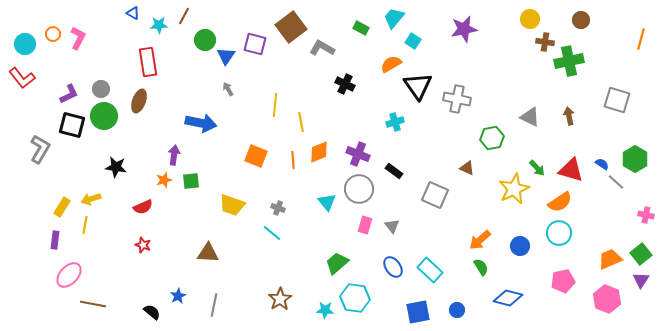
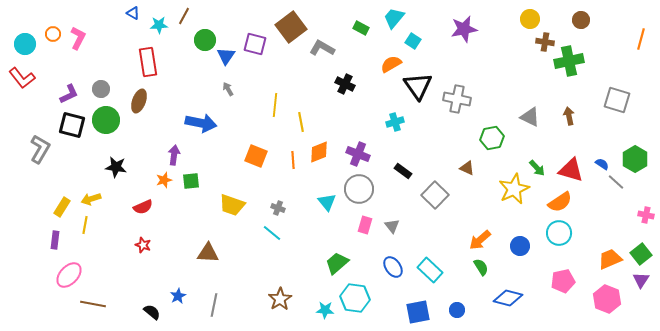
green circle at (104, 116): moved 2 px right, 4 px down
black rectangle at (394, 171): moved 9 px right
gray square at (435, 195): rotated 20 degrees clockwise
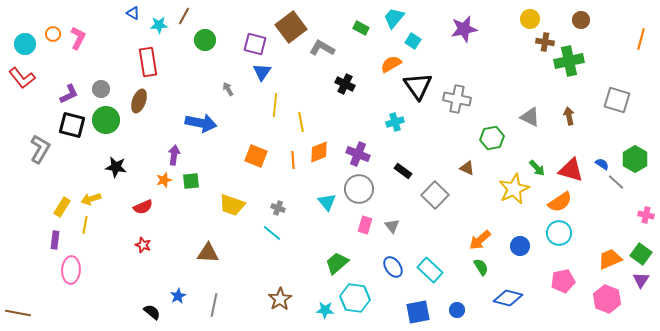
blue triangle at (226, 56): moved 36 px right, 16 px down
green square at (641, 254): rotated 15 degrees counterclockwise
pink ellipse at (69, 275): moved 2 px right, 5 px up; rotated 40 degrees counterclockwise
brown line at (93, 304): moved 75 px left, 9 px down
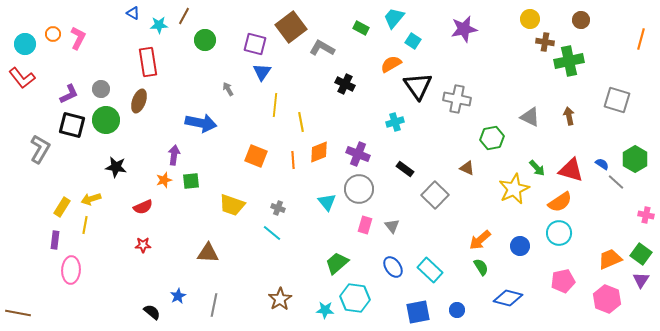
black rectangle at (403, 171): moved 2 px right, 2 px up
red star at (143, 245): rotated 21 degrees counterclockwise
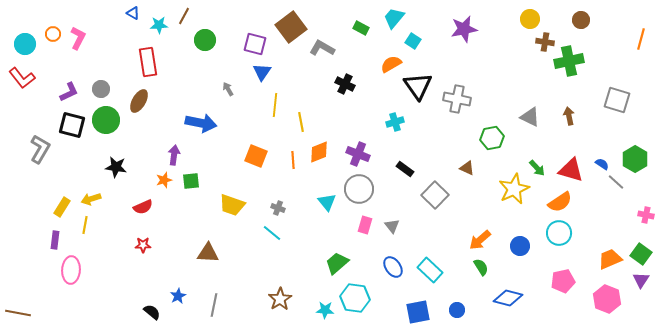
purple L-shape at (69, 94): moved 2 px up
brown ellipse at (139, 101): rotated 10 degrees clockwise
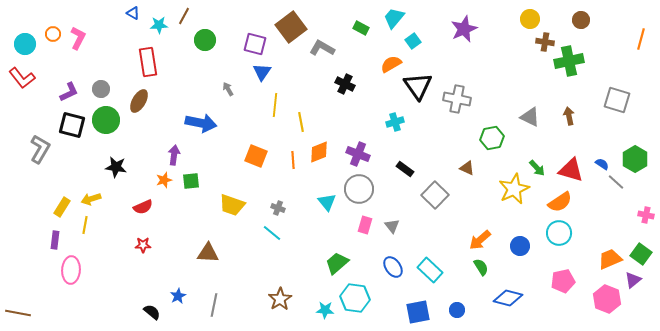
purple star at (464, 29): rotated 12 degrees counterclockwise
cyan square at (413, 41): rotated 21 degrees clockwise
purple triangle at (641, 280): moved 8 px left; rotated 18 degrees clockwise
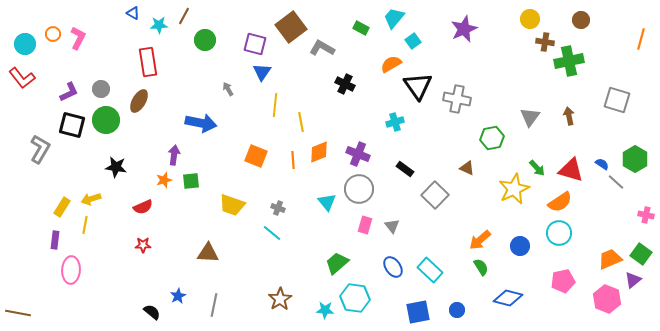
gray triangle at (530, 117): rotated 40 degrees clockwise
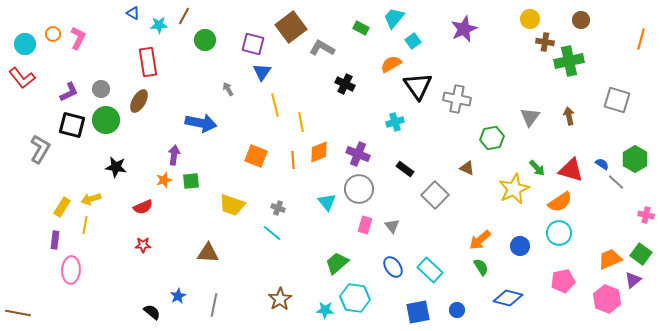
purple square at (255, 44): moved 2 px left
yellow line at (275, 105): rotated 20 degrees counterclockwise
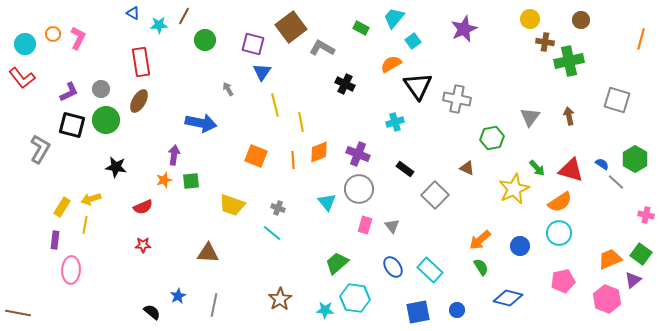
red rectangle at (148, 62): moved 7 px left
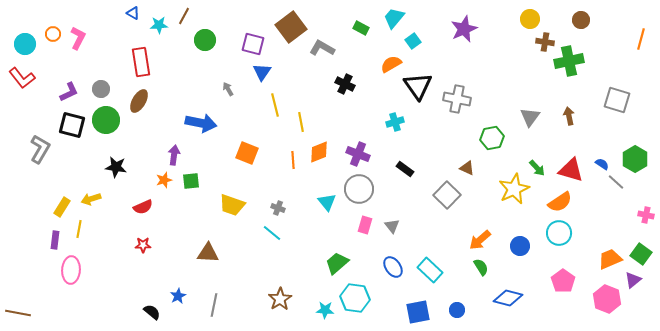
orange square at (256, 156): moved 9 px left, 3 px up
gray square at (435, 195): moved 12 px right
yellow line at (85, 225): moved 6 px left, 4 px down
pink pentagon at (563, 281): rotated 25 degrees counterclockwise
